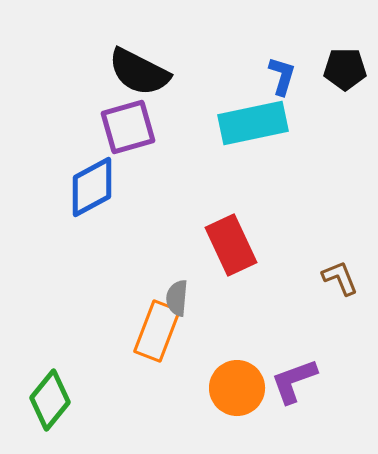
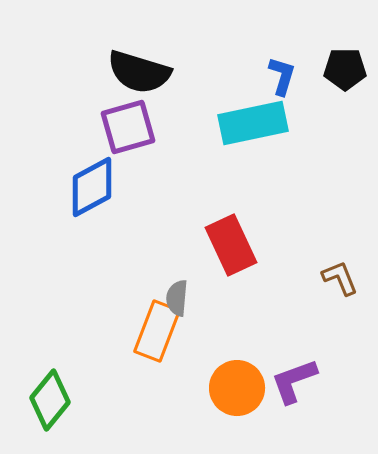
black semicircle: rotated 10 degrees counterclockwise
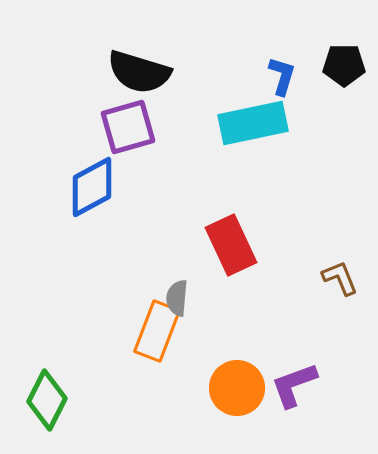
black pentagon: moved 1 px left, 4 px up
purple L-shape: moved 4 px down
green diamond: moved 3 px left; rotated 12 degrees counterclockwise
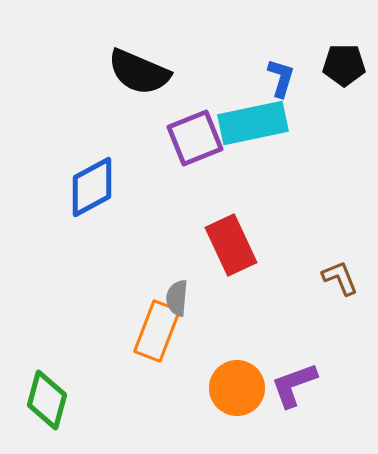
black semicircle: rotated 6 degrees clockwise
blue L-shape: moved 1 px left, 2 px down
purple square: moved 67 px right, 11 px down; rotated 6 degrees counterclockwise
green diamond: rotated 12 degrees counterclockwise
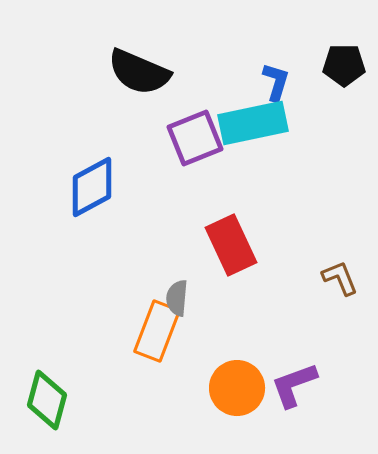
blue L-shape: moved 5 px left, 4 px down
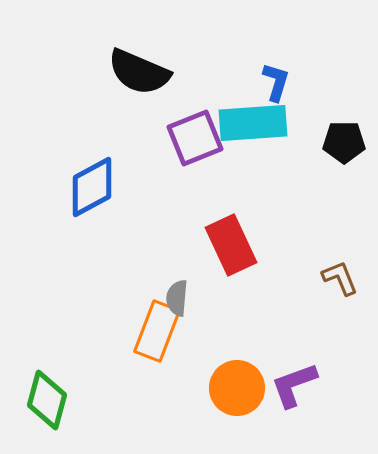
black pentagon: moved 77 px down
cyan rectangle: rotated 8 degrees clockwise
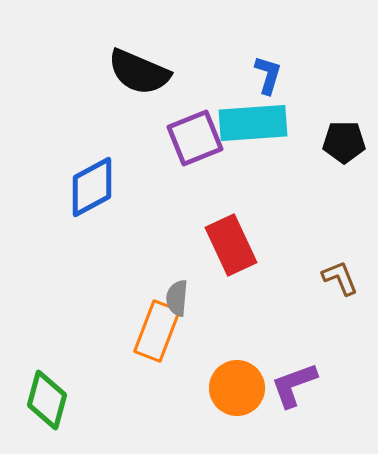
blue L-shape: moved 8 px left, 7 px up
